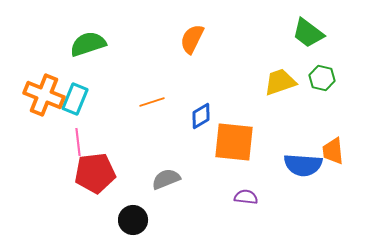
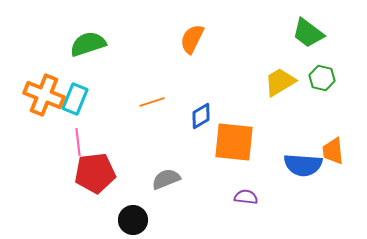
yellow trapezoid: rotated 12 degrees counterclockwise
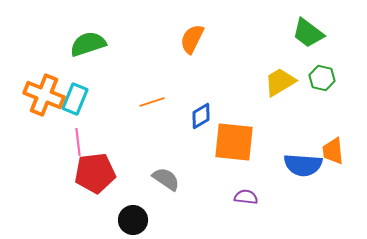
gray semicircle: rotated 56 degrees clockwise
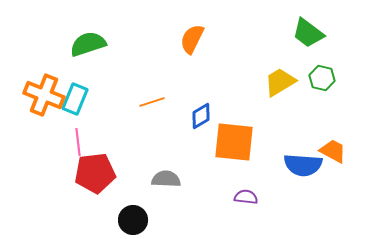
orange trapezoid: rotated 124 degrees clockwise
gray semicircle: rotated 32 degrees counterclockwise
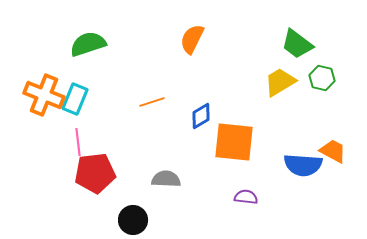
green trapezoid: moved 11 px left, 11 px down
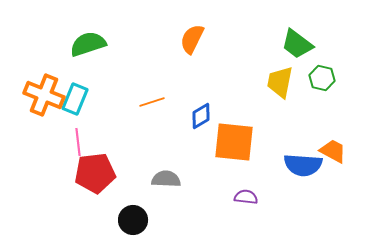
yellow trapezoid: rotated 48 degrees counterclockwise
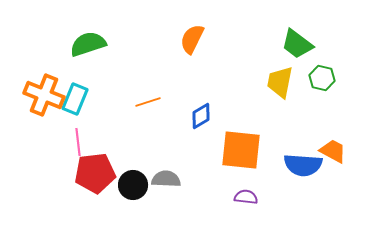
orange line: moved 4 px left
orange square: moved 7 px right, 8 px down
black circle: moved 35 px up
